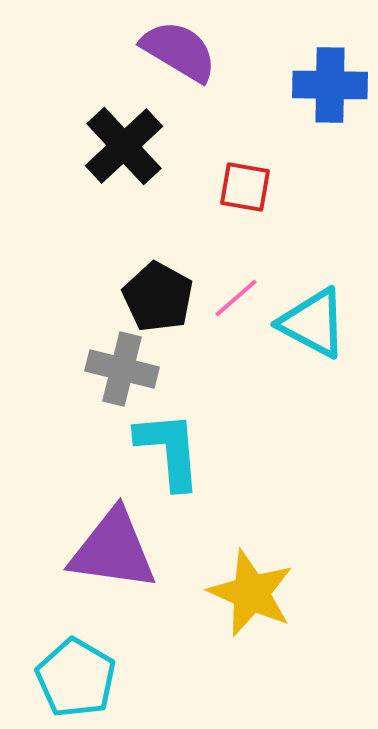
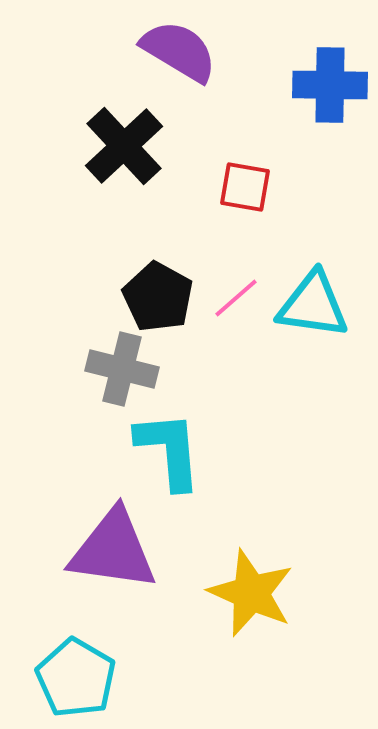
cyan triangle: moved 18 px up; rotated 20 degrees counterclockwise
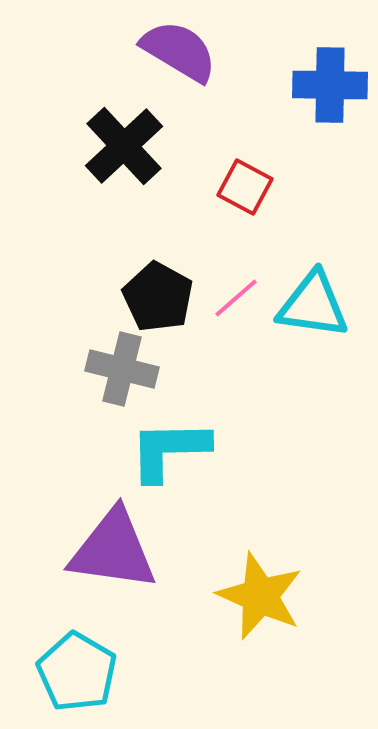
red square: rotated 18 degrees clockwise
cyan L-shape: rotated 86 degrees counterclockwise
yellow star: moved 9 px right, 3 px down
cyan pentagon: moved 1 px right, 6 px up
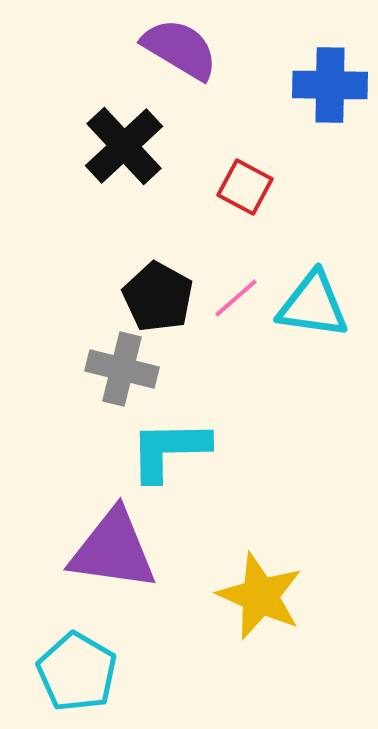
purple semicircle: moved 1 px right, 2 px up
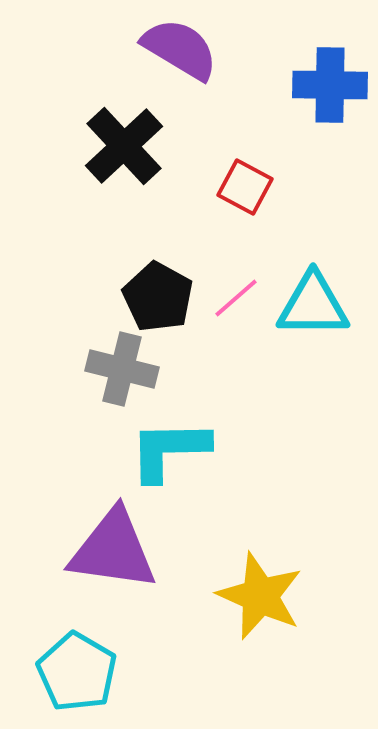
cyan triangle: rotated 8 degrees counterclockwise
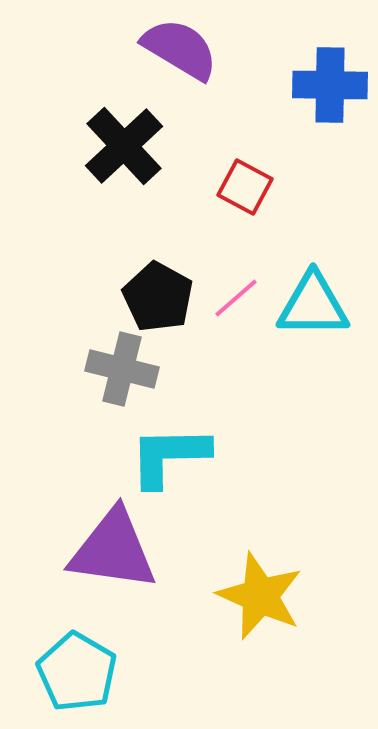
cyan L-shape: moved 6 px down
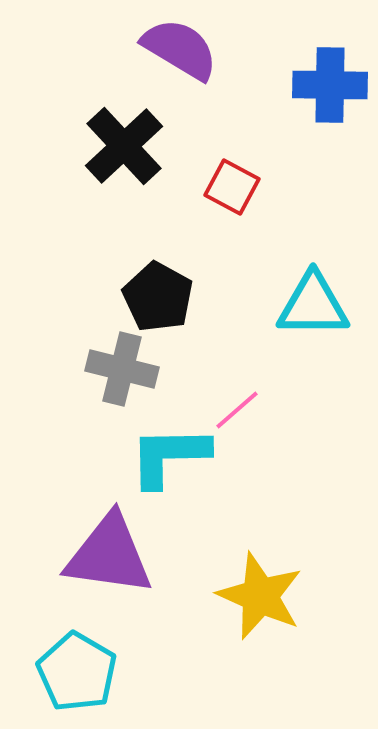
red square: moved 13 px left
pink line: moved 1 px right, 112 px down
purple triangle: moved 4 px left, 5 px down
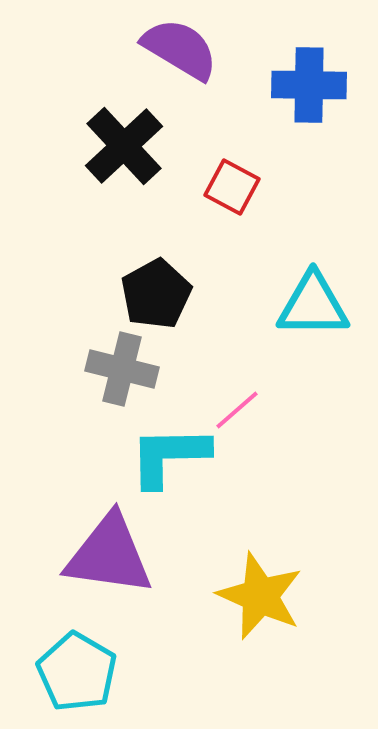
blue cross: moved 21 px left
black pentagon: moved 2 px left, 3 px up; rotated 14 degrees clockwise
